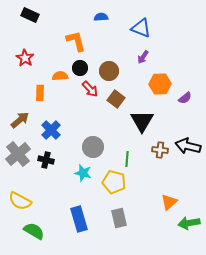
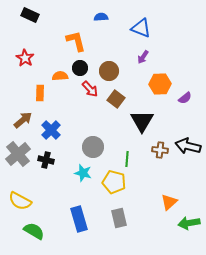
brown arrow: moved 3 px right
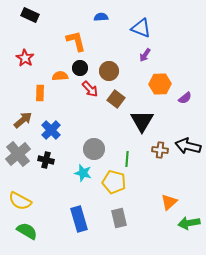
purple arrow: moved 2 px right, 2 px up
gray circle: moved 1 px right, 2 px down
green semicircle: moved 7 px left
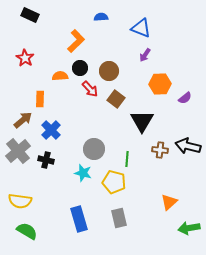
orange L-shape: rotated 60 degrees clockwise
orange rectangle: moved 6 px down
gray cross: moved 3 px up
yellow semicircle: rotated 20 degrees counterclockwise
green arrow: moved 5 px down
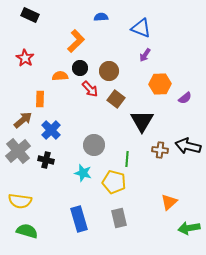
gray circle: moved 4 px up
green semicircle: rotated 15 degrees counterclockwise
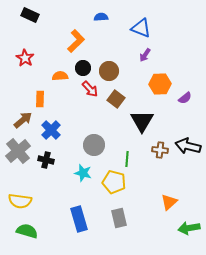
black circle: moved 3 px right
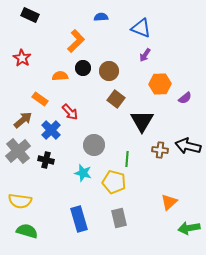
red star: moved 3 px left
red arrow: moved 20 px left, 23 px down
orange rectangle: rotated 56 degrees counterclockwise
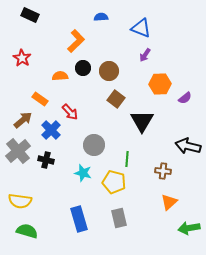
brown cross: moved 3 px right, 21 px down
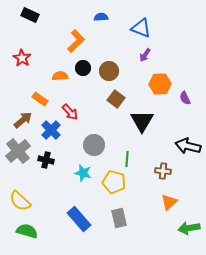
purple semicircle: rotated 104 degrees clockwise
yellow semicircle: rotated 35 degrees clockwise
blue rectangle: rotated 25 degrees counterclockwise
